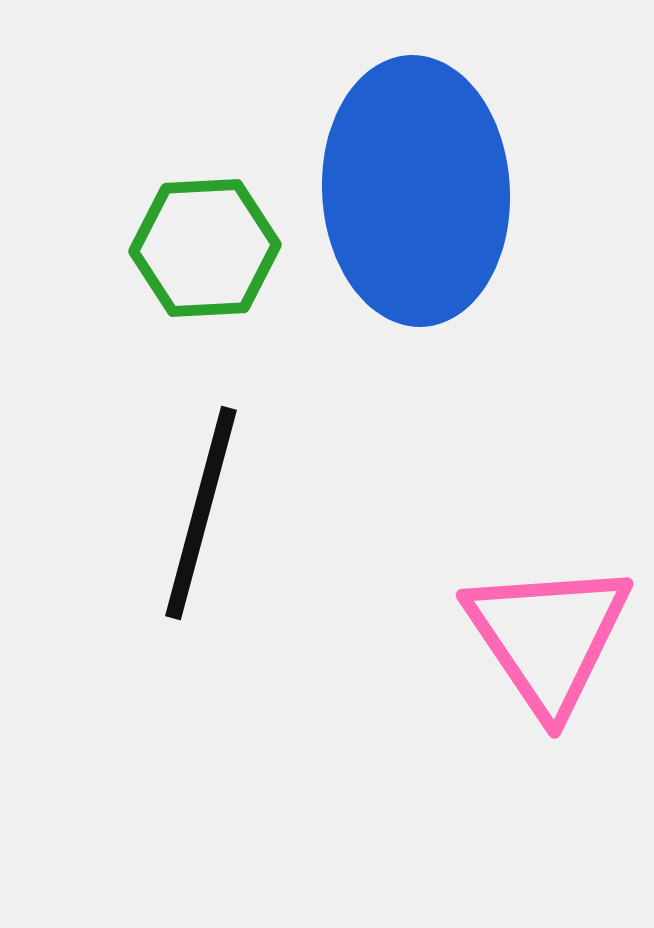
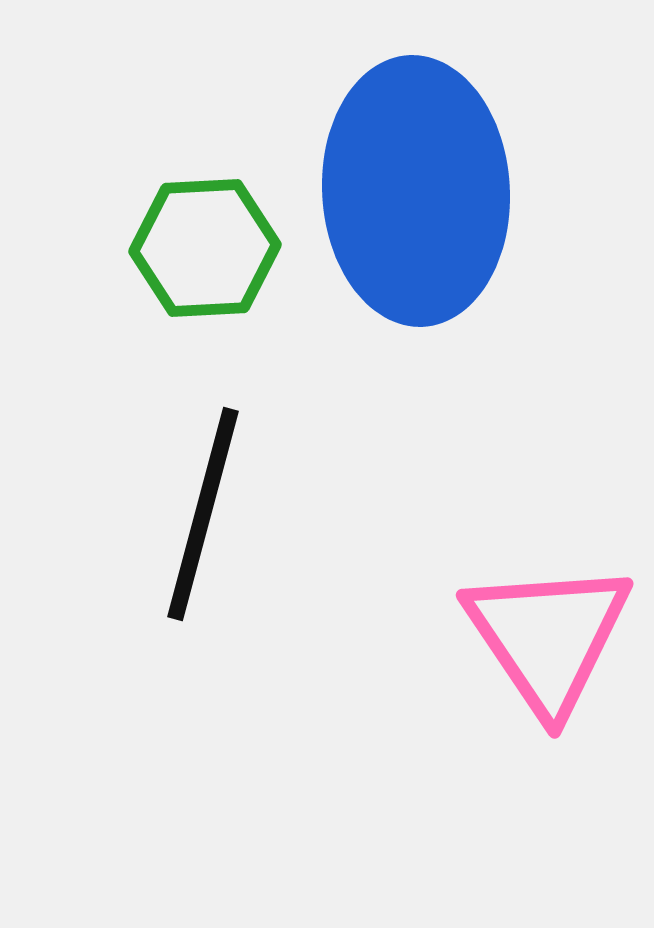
black line: moved 2 px right, 1 px down
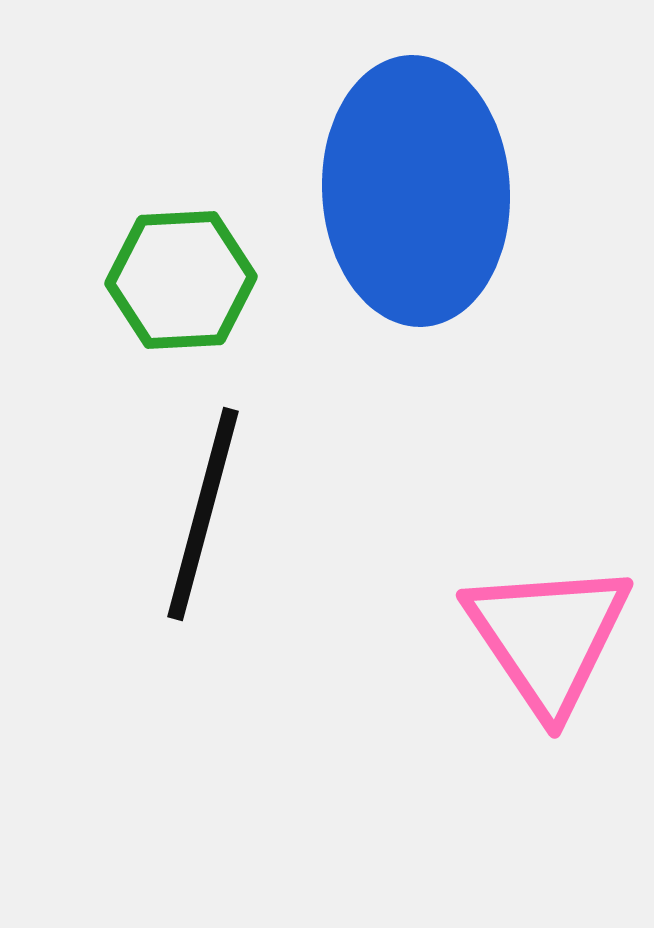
green hexagon: moved 24 px left, 32 px down
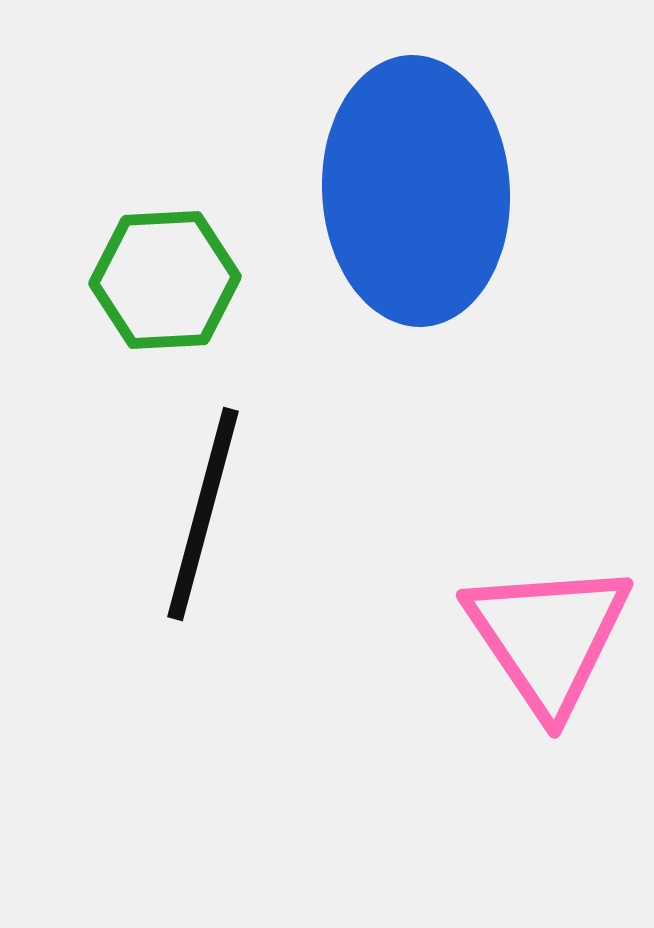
green hexagon: moved 16 px left
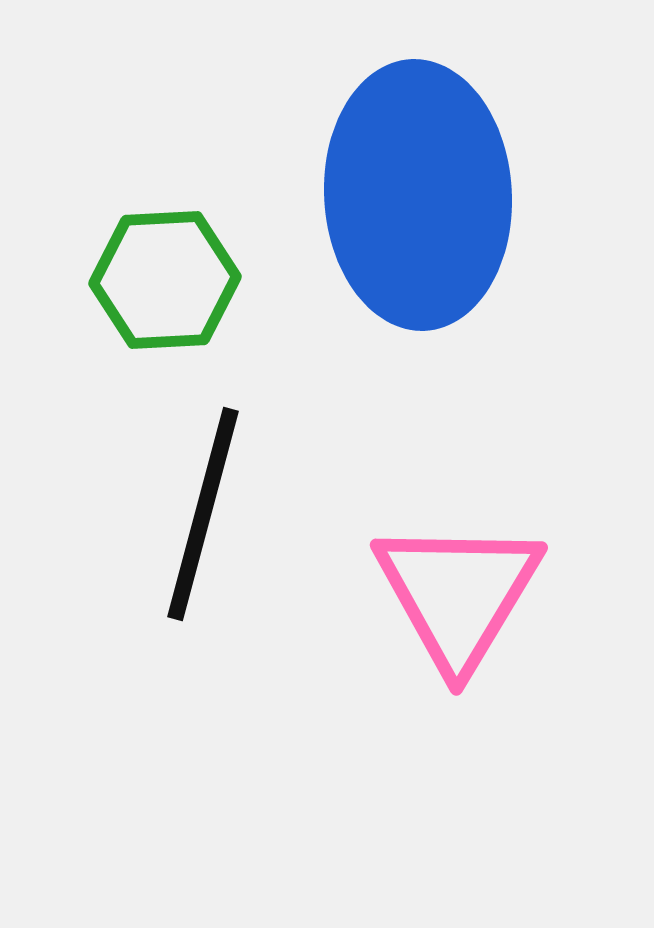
blue ellipse: moved 2 px right, 4 px down
pink triangle: moved 90 px left, 43 px up; rotated 5 degrees clockwise
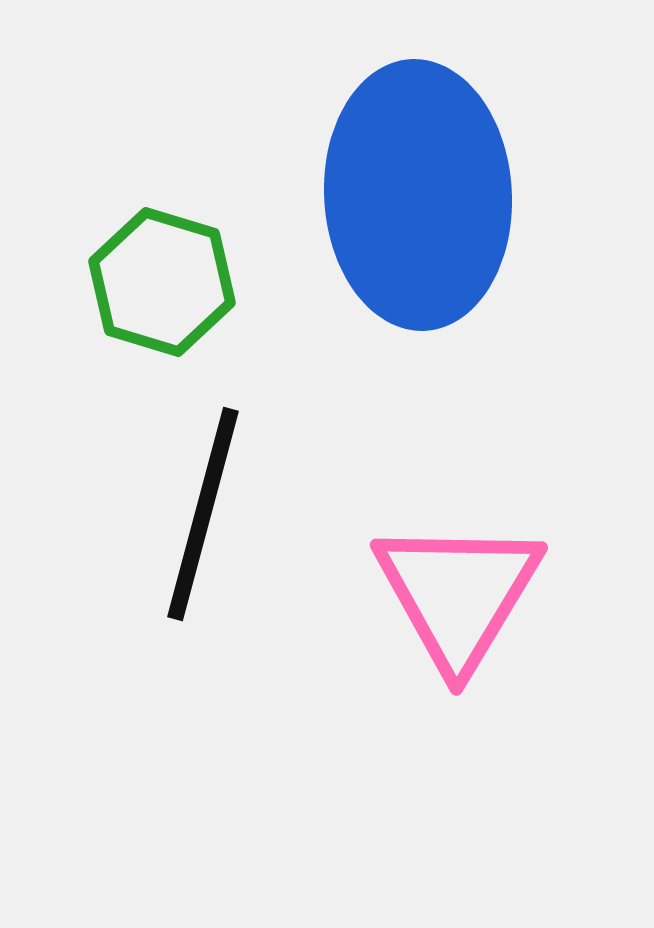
green hexagon: moved 3 px left, 2 px down; rotated 20 degrees clockwise
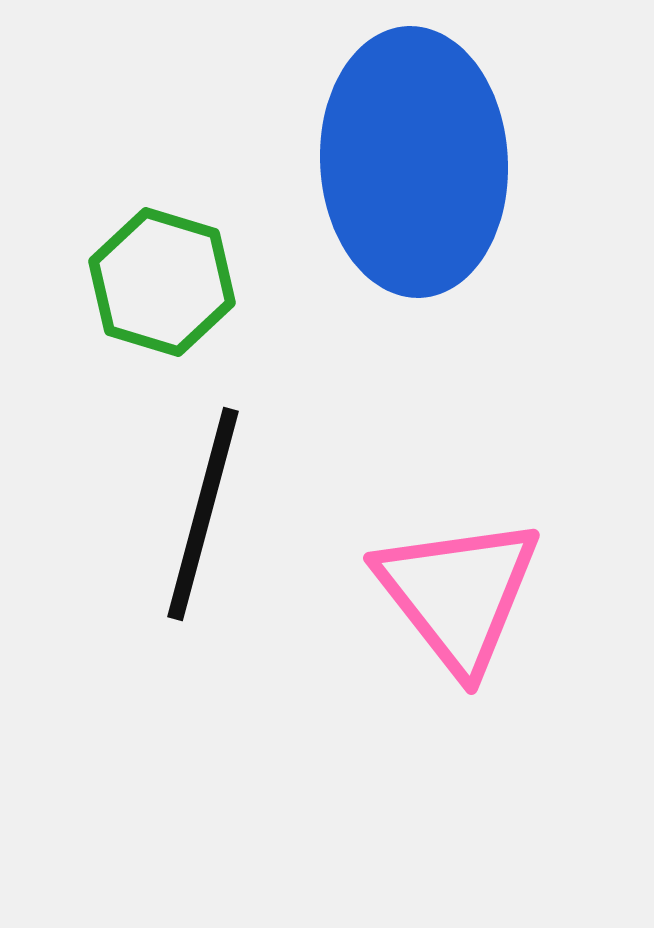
blue ellipse: moved 4 px left, 33 px up
pink triangle: rotated 9 degrees counterclockwise
